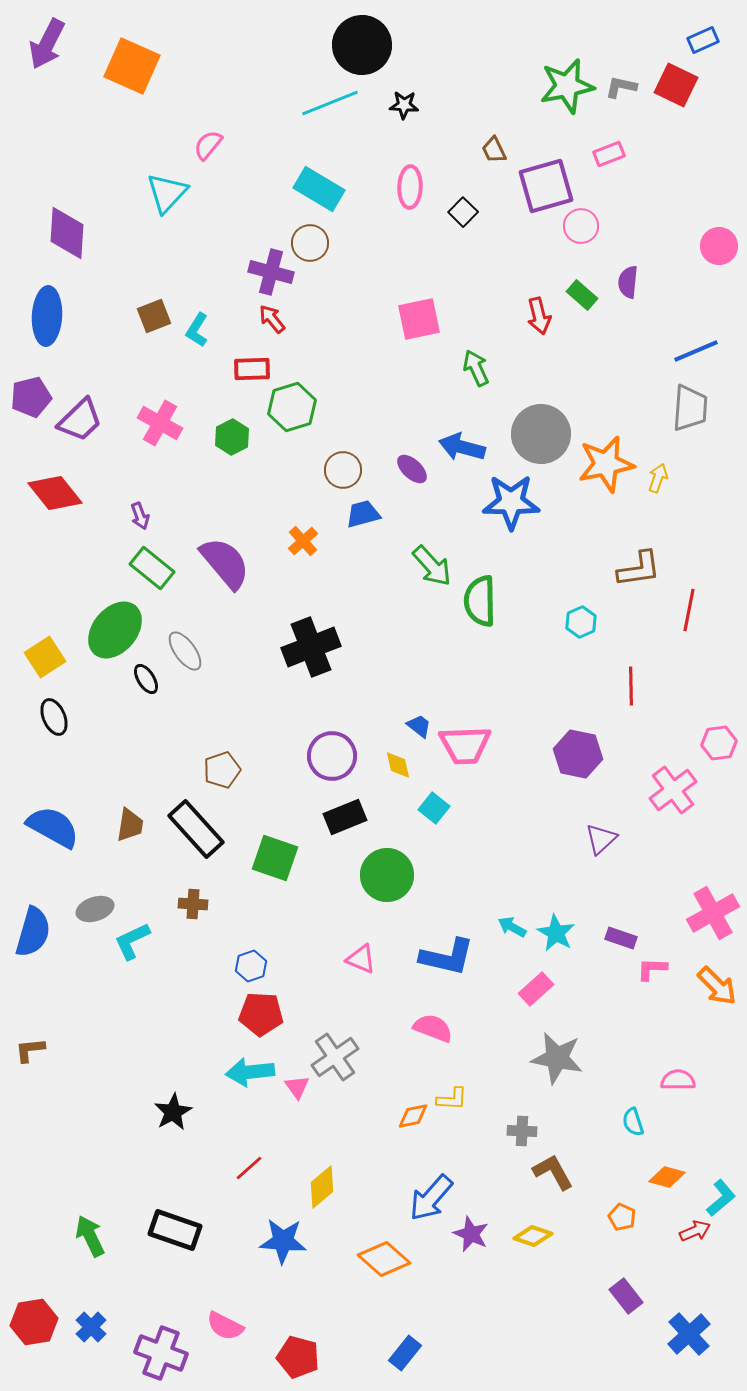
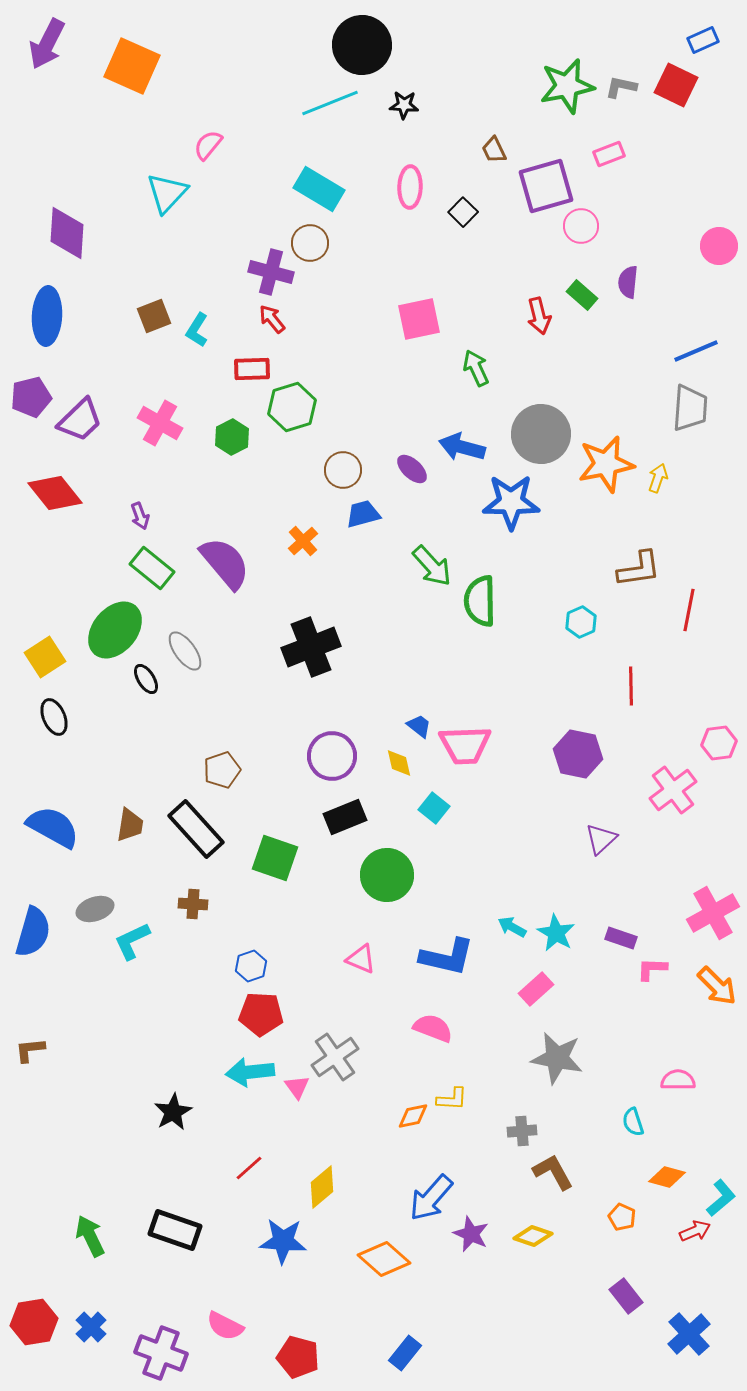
yellow diamond at (398, 765): moved 1 px right, 2 px up
gray cross at (522, 1131): rotated 8 degrees counterclockwise
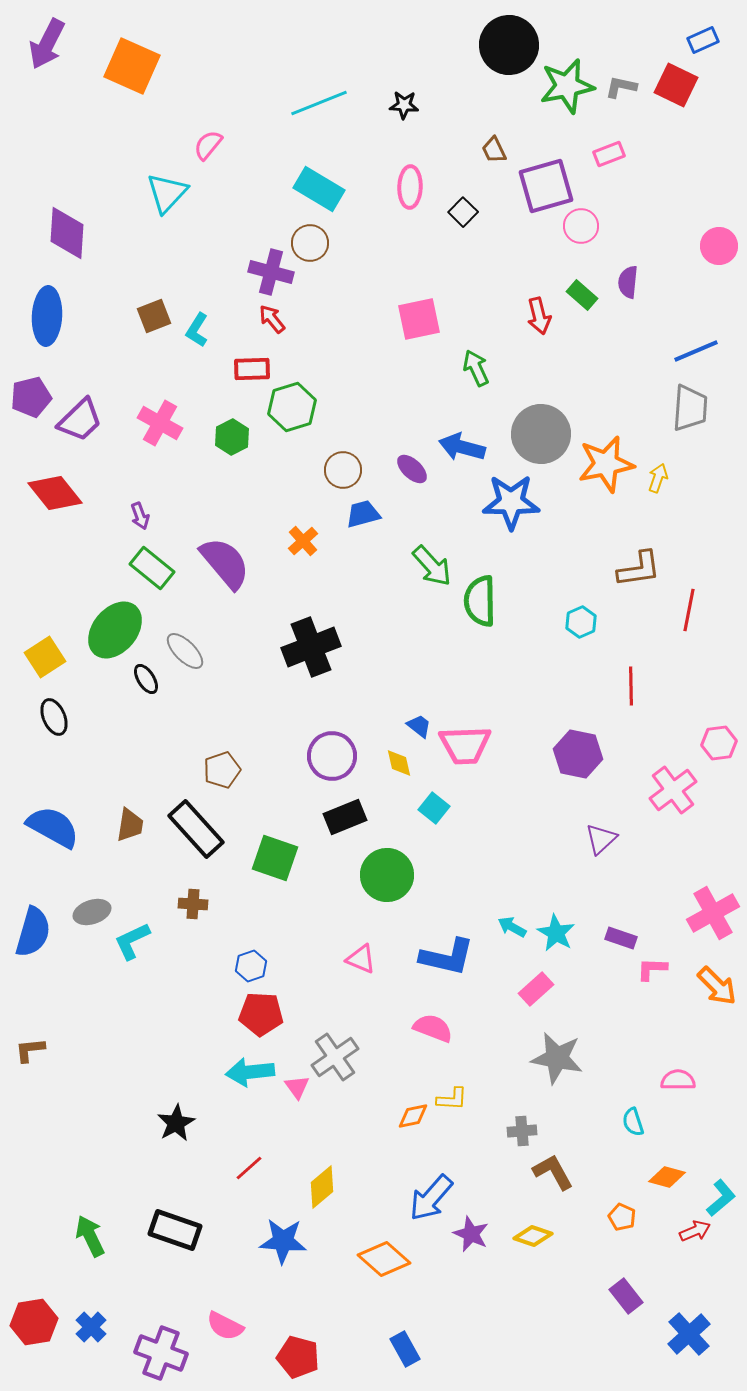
black circle at (362, 45): moved 147 px right
cyan line at (330, 103): moved 11 px left
gray ellipse at (185, 651): rotated 9 degrees counterclockwise
gray ellipse at (95, 909): moved 3 px left, 3 px down
black star at (173, 1112): moved 3 px right, 11 px down
blue rectangle at (405, 1353): moved 4 px up; rotated 68 degrees counterclockwise
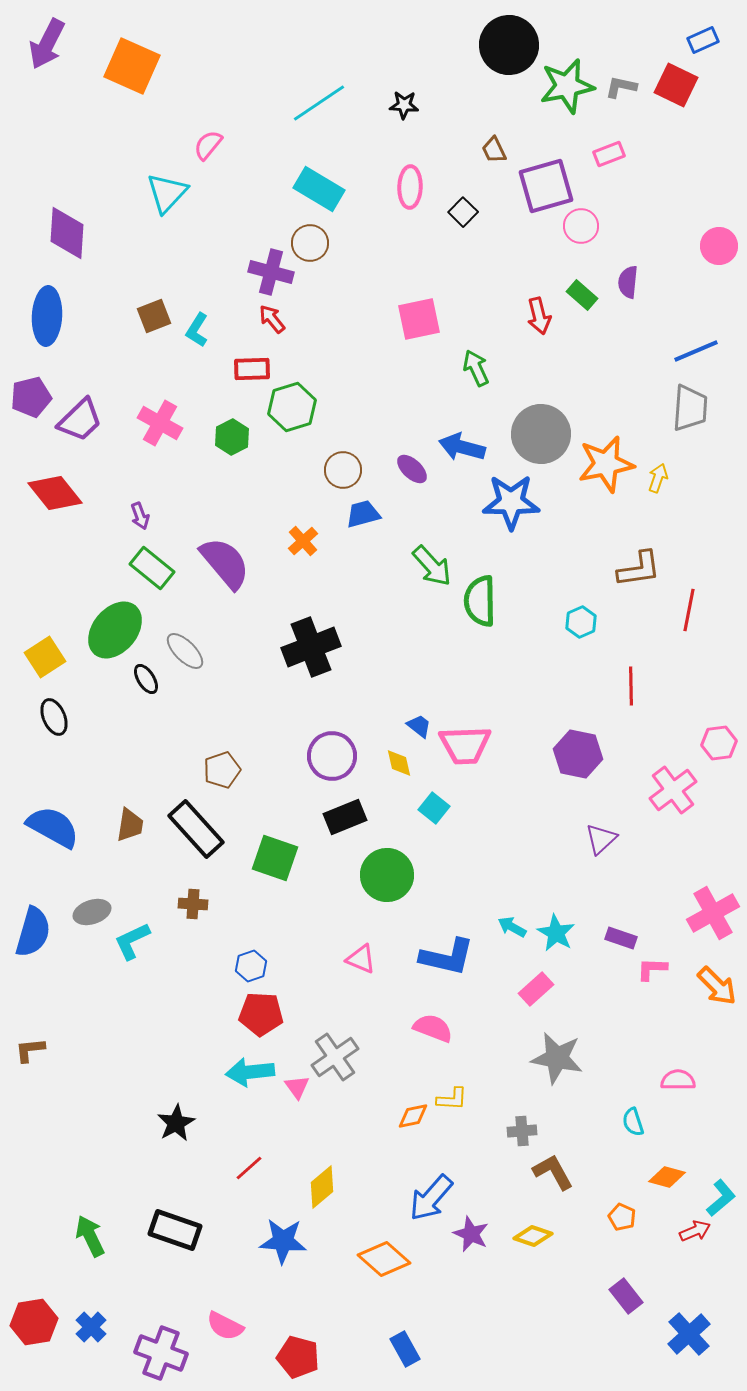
cyan line at (319, 103): rotated 12 degrees counterclockwise
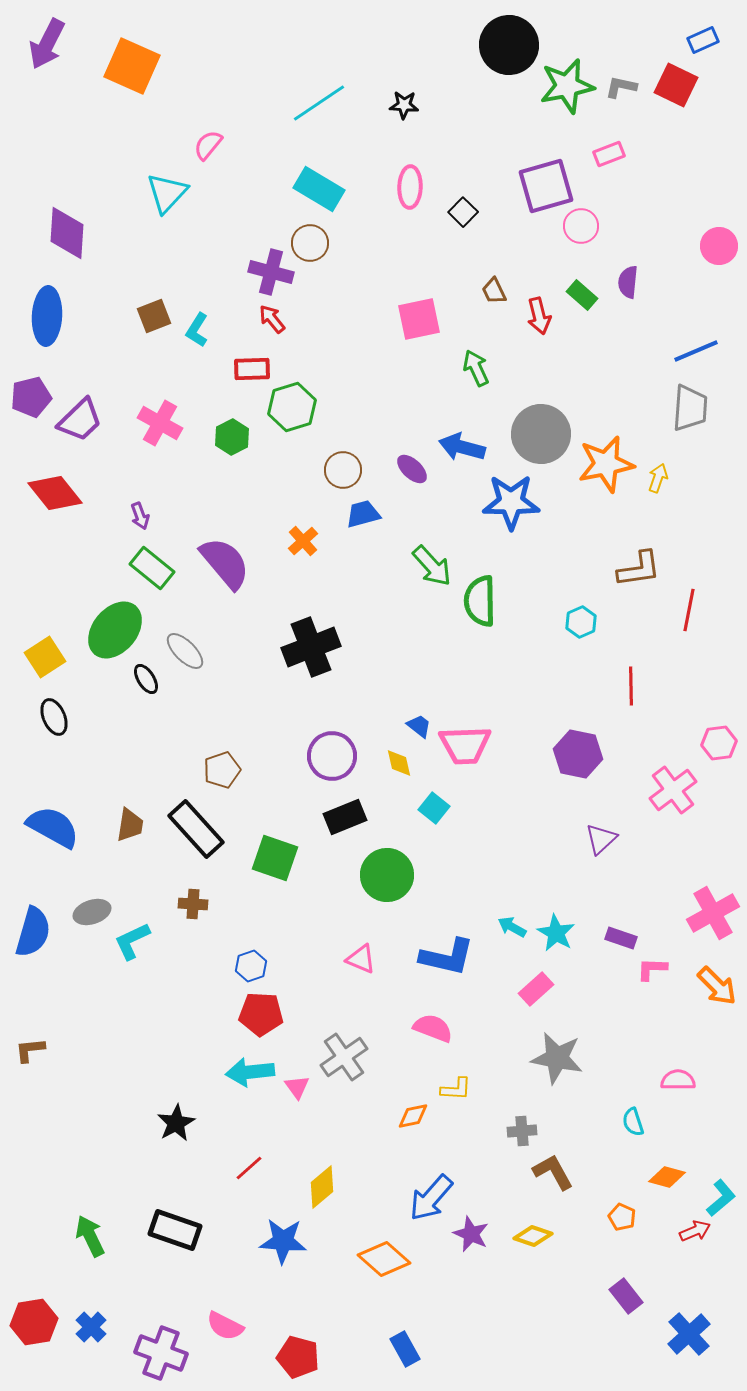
brown trapezoid at (494, 150): moved 141 px down
gray cross at (335, 1057): moved 9 px right
yellow L-shape at (452, 1099): moved 4 px right, 10 px up
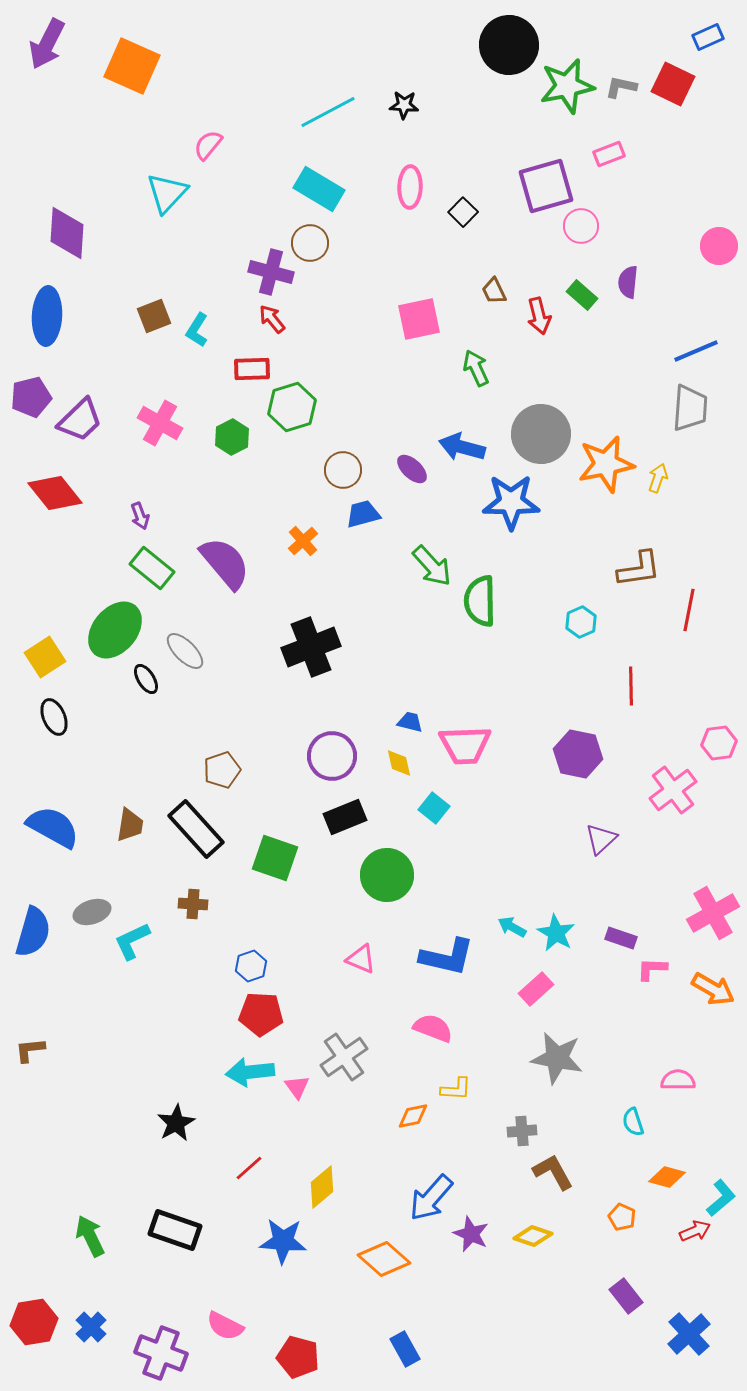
blue rectangle at (703, 40): moved 5 px right, 3 px up
red square at (676, 85): moved 3 px left, 1 px up
cyan line at (319, 103): moved 9 px right, 9 px down; rotated 6 degrees clockwise
blue trapezoid at (419, 726): moved 9 px left, 4 px up; rotated 24 degrees counterclockwise
orange arrow at (717, 986): moved 4 px left, 3 px down; rotated 15 degrees counterclockwise
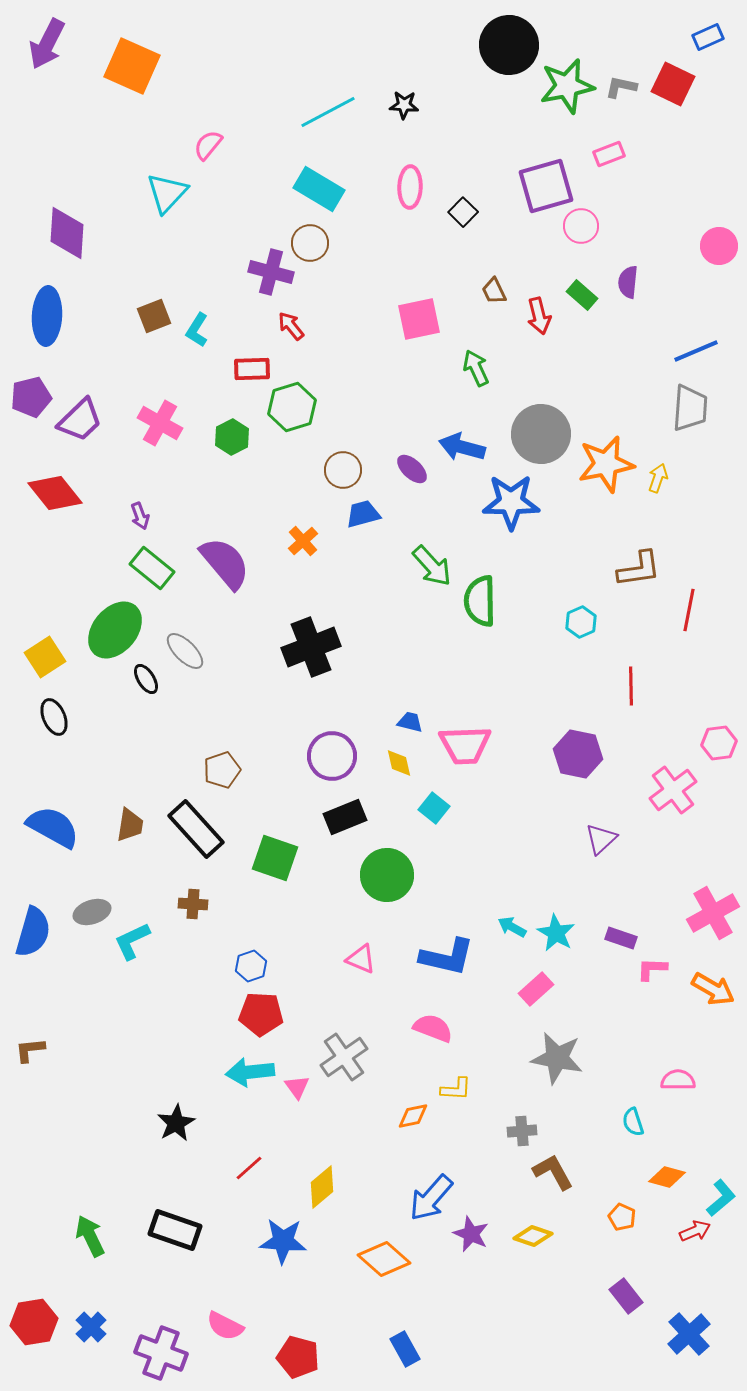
red arrow at (272, 319): moved 19 px right, 7 px down
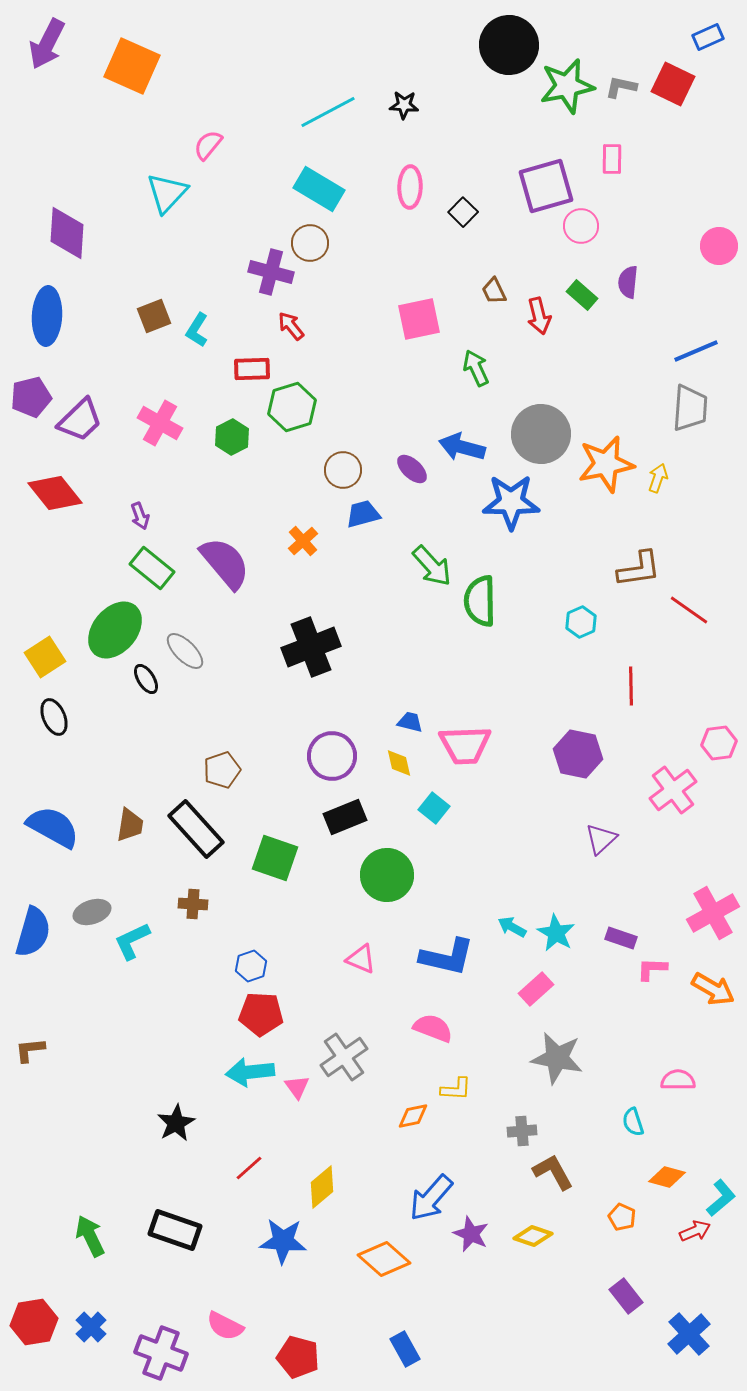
pink rectangle at (609, 154): moved 3 px right, 5 px down; rotated 68 degrees counterclockwise
red line at (689, 610): rotated 66 degrees counterclockwise
